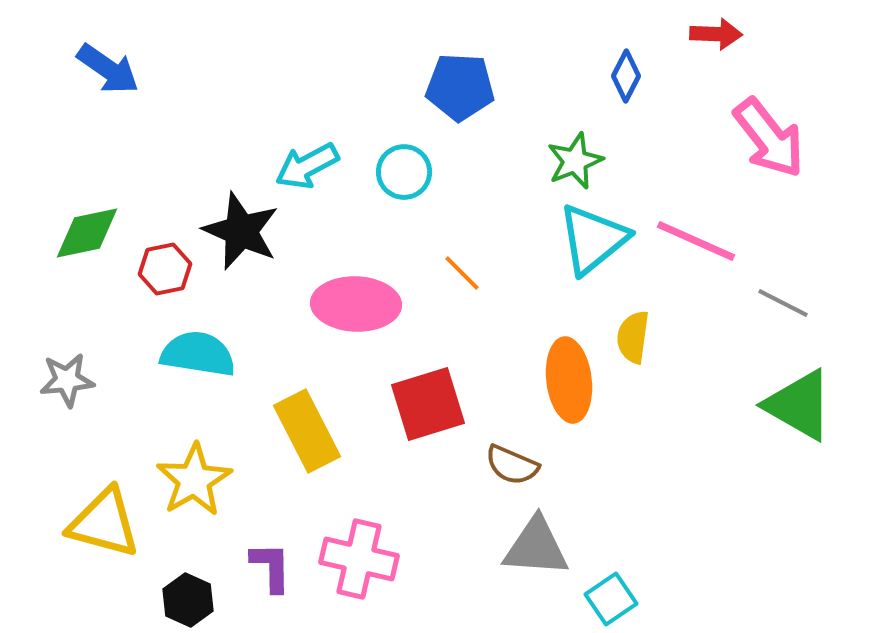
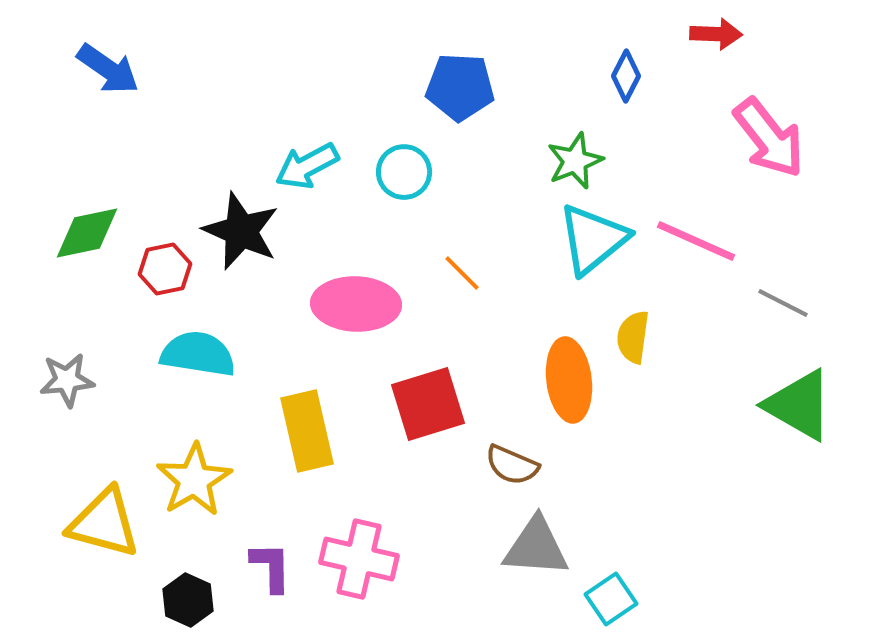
yellow rectangle: rotated 14 degrees clockwise
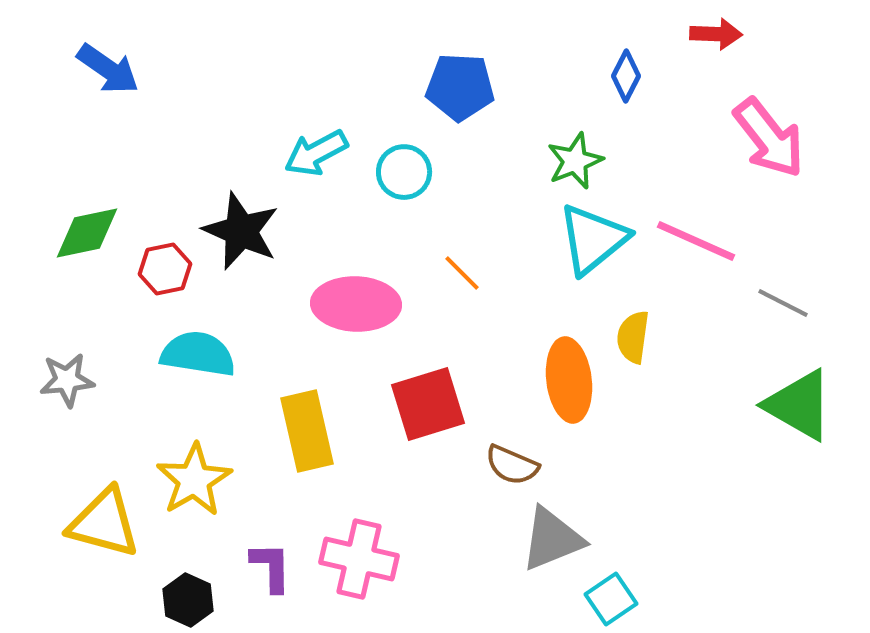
cyan arrow: moved 9 px right, 13 px up
gray triangle: moved 16 px right, 8 px up; rotated 26 degrees counterclockwise
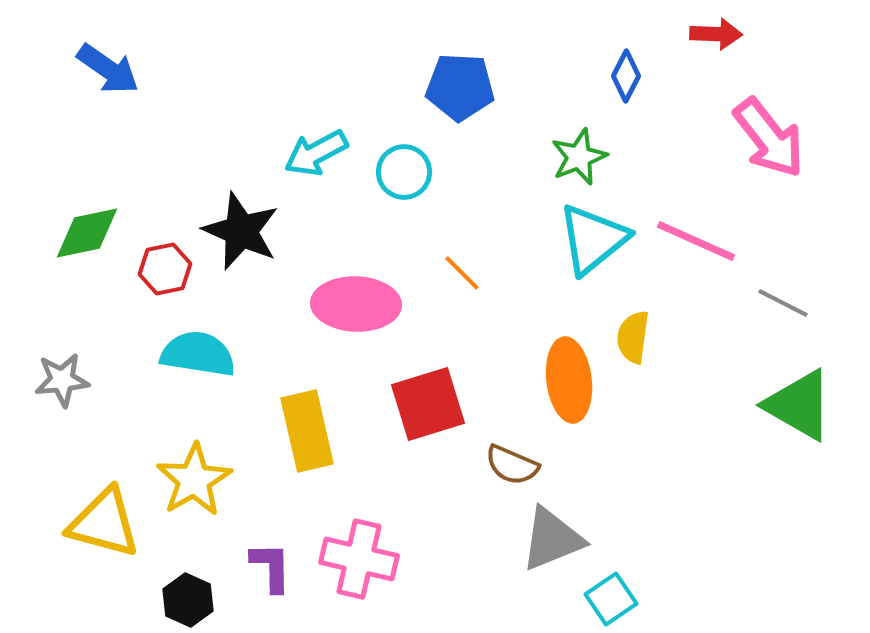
green star: moved 4 px right, 4 px up
gray star: moved 5 px left
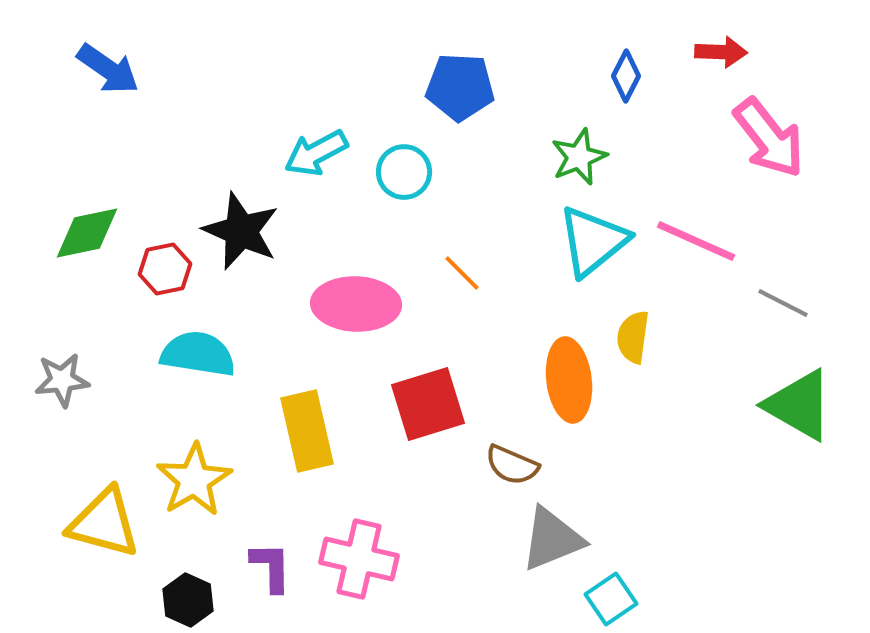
red arrow: moved 5 px right, 18 px down
cyan triangle: moved 2 px down
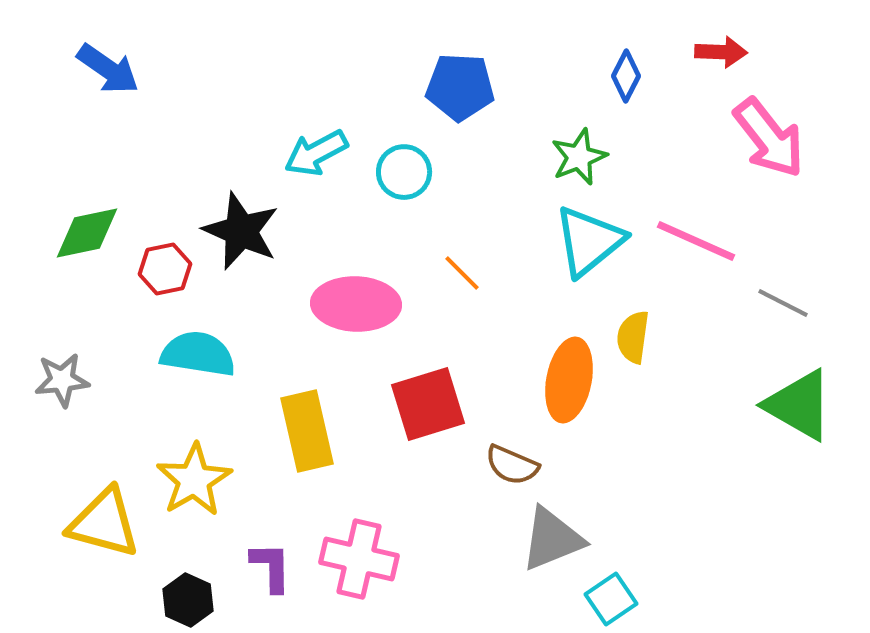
cyan triangle: moved 4 px left
orange ellipse: rotated 18 degrees clockwise
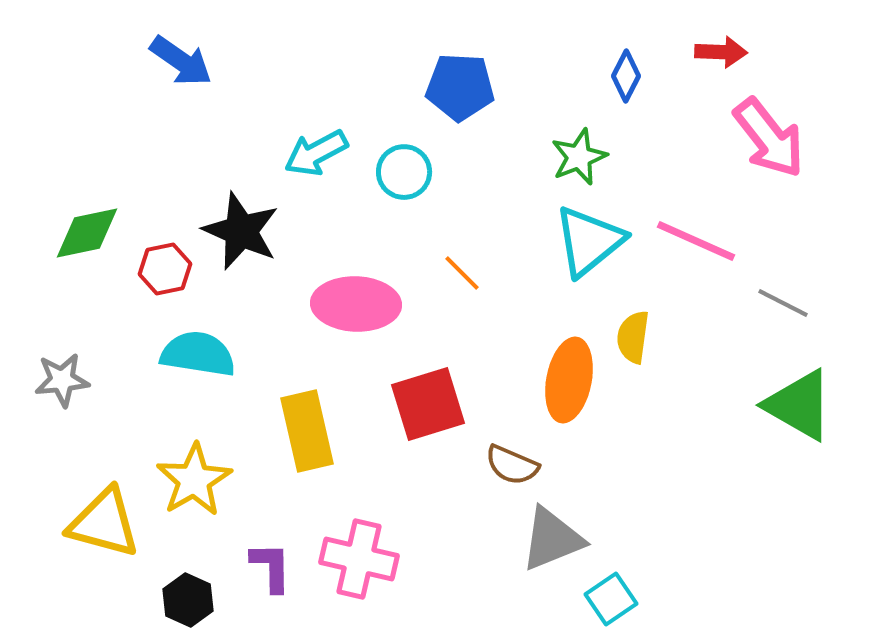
blue arrow: moved 73 px right, 8 px up
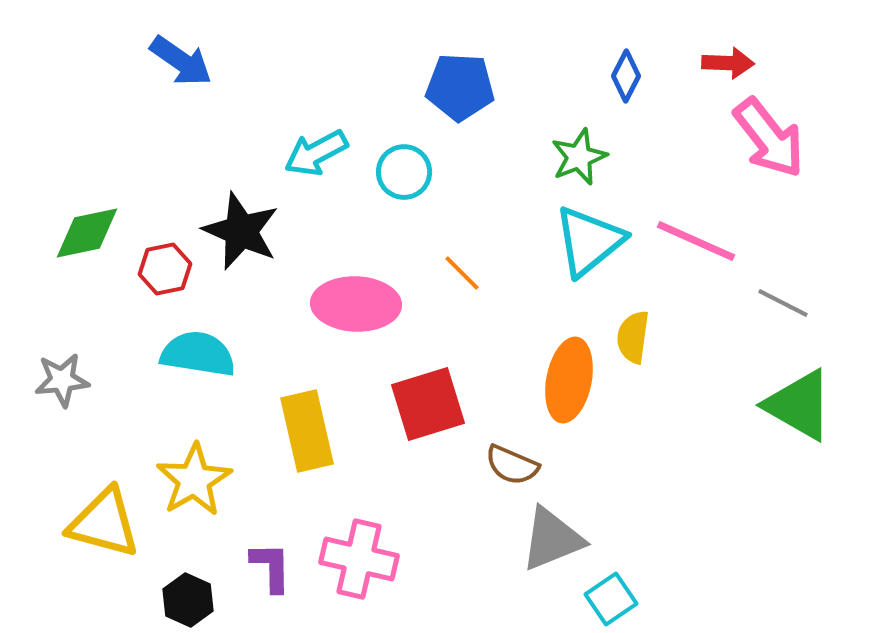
red arrow: moved 7 px right, 11 px down
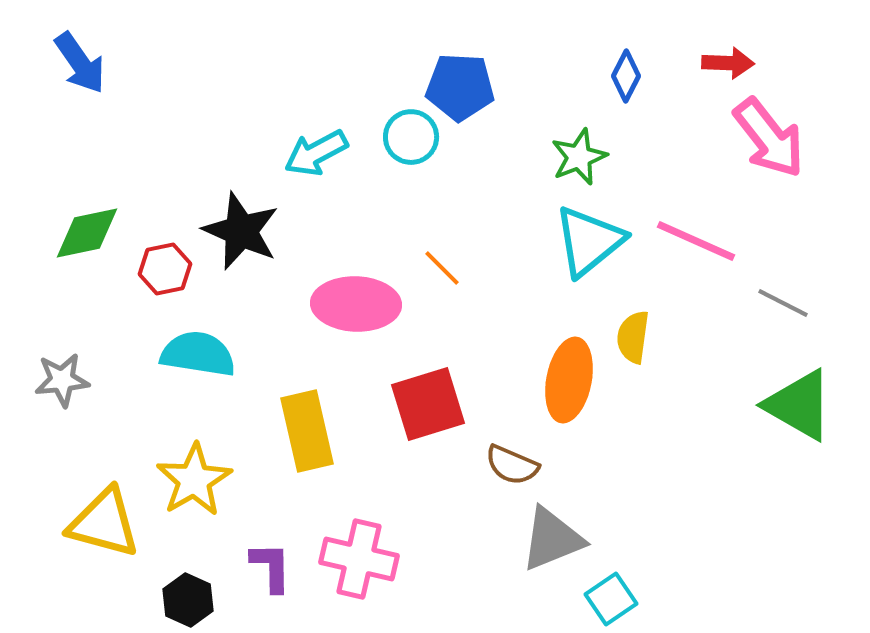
blue arrow: moved 101 px left, 2 px down; rotated 20 degrees clockwise
cyan circle: moved 7 px right, 35 px up
orange line: moved 20 px left, 5 px up
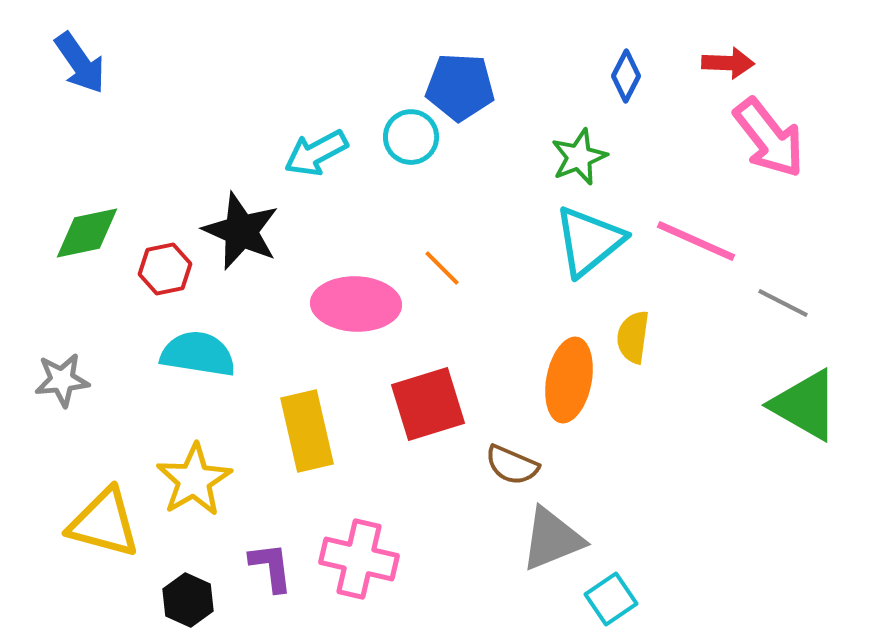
green triangle: moved 6 px right
purple L-shape: rotated 6 degrees counterclockwise
